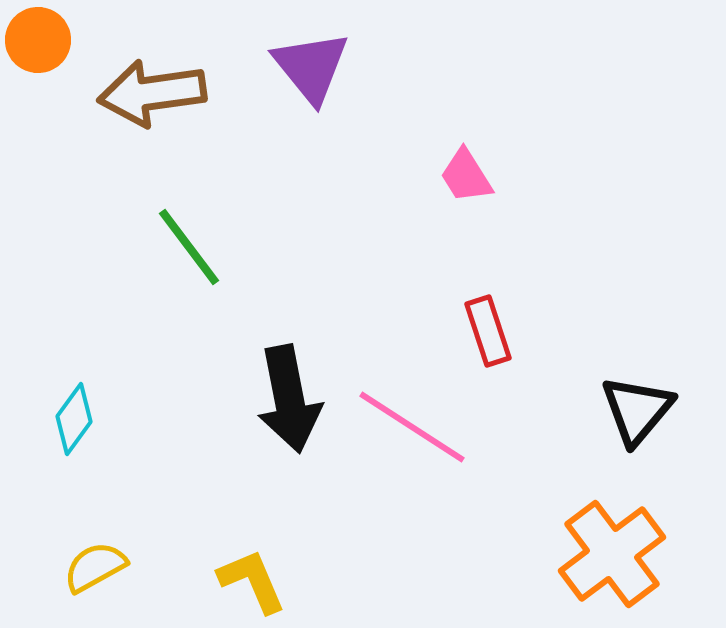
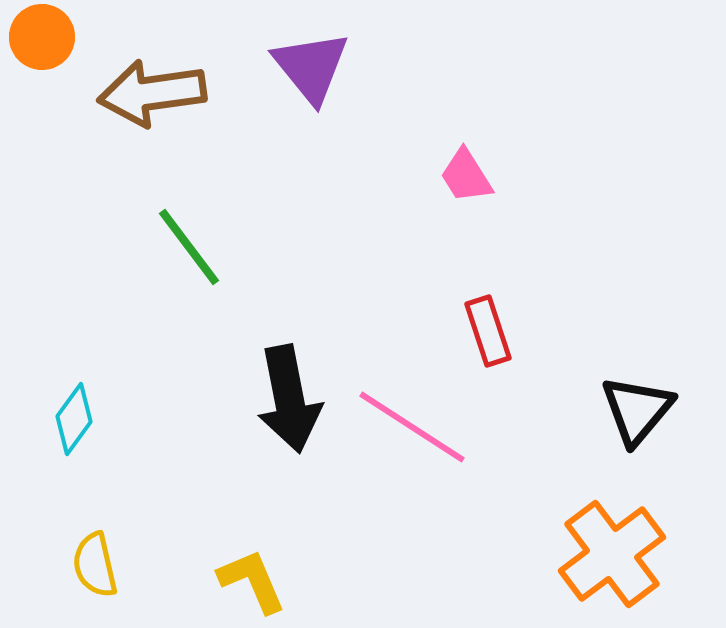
orange circle: moved 4 px right, 3 px up
yellow semicircle: moved 2 px up; rotated 74 degrees counterclockwise
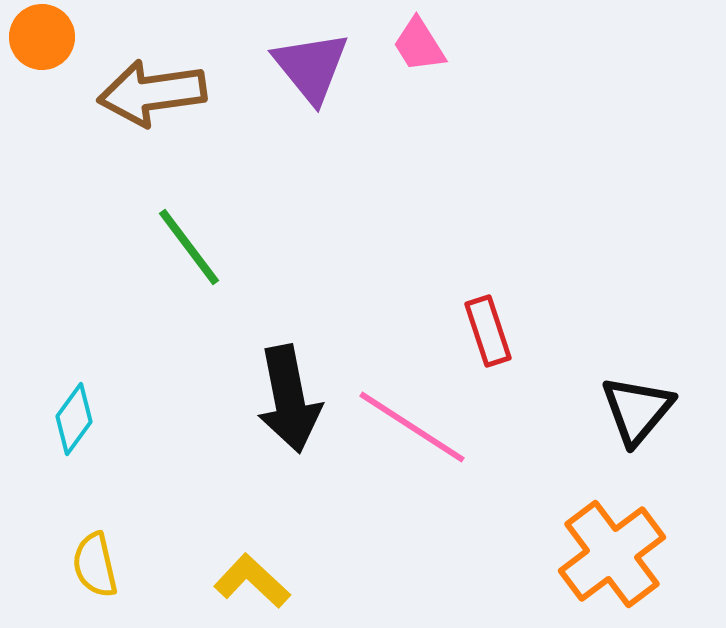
pink trapezoid: moved 47 px left, 131 px up
yellow L-shape: rotated 24 degrees counterclockwise
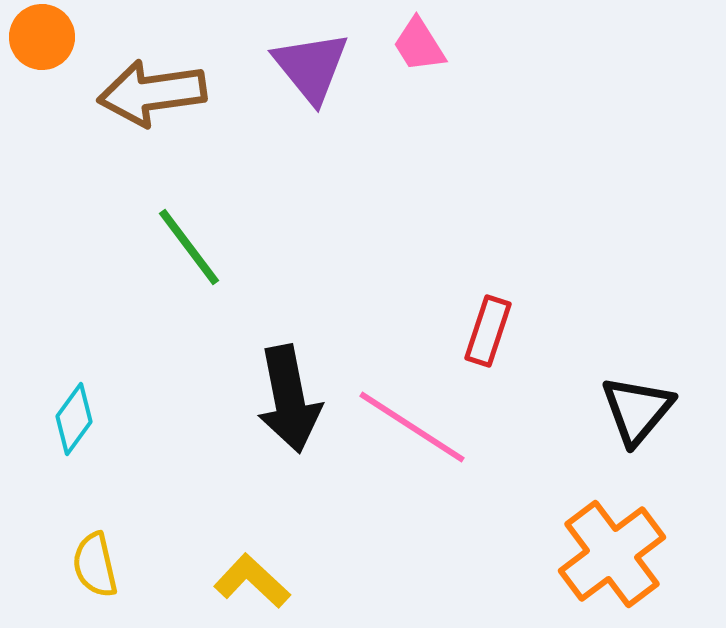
red rectangle: rotated 36 degrees clockwise
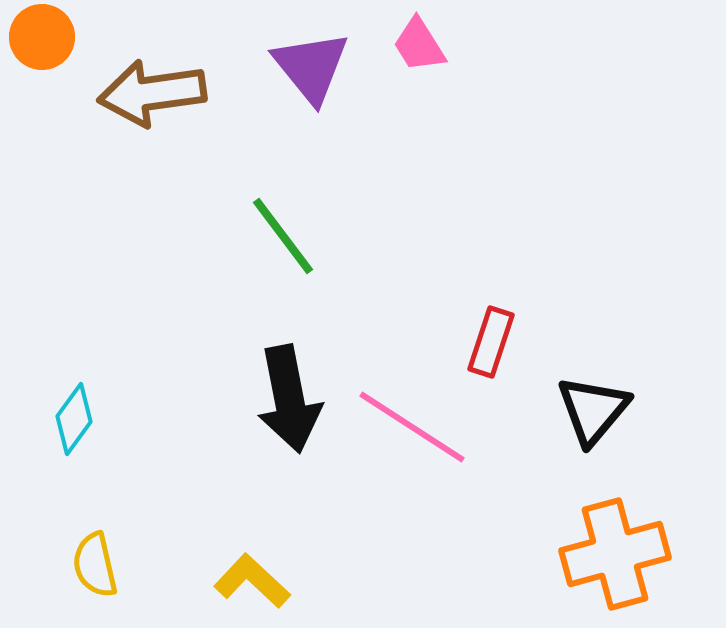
green line: moved 94 px right, 11 px up
red rectangle: moved 3 px right, 11 px down
black triangle: moved 44 px left
orange cross: moved 3 px right; rotated 22 degrees clockwise
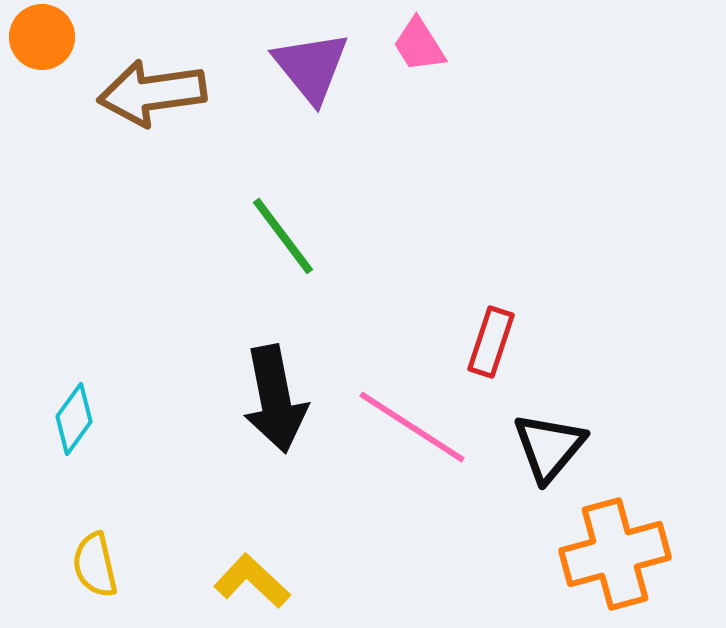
black arrow: moved 14 px left
black triangle: moved 44 px left, 37 px down
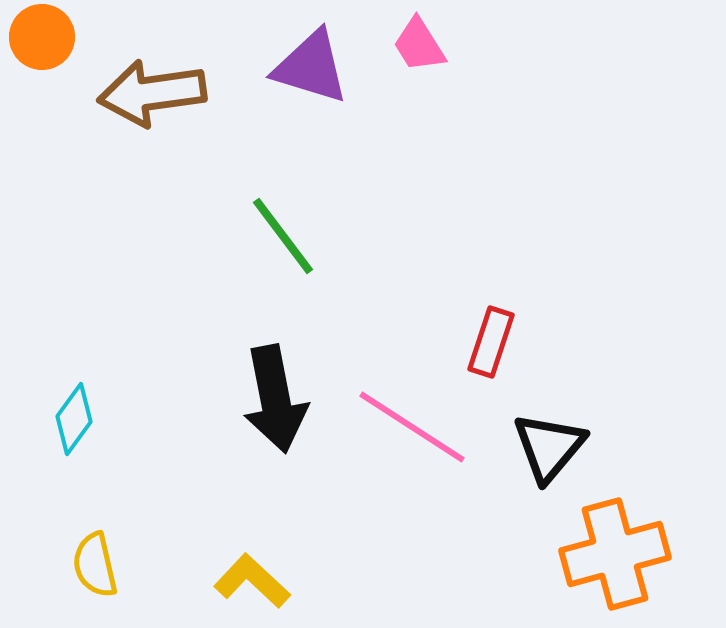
purple triangle: rotated 34 degrees counterclockwise
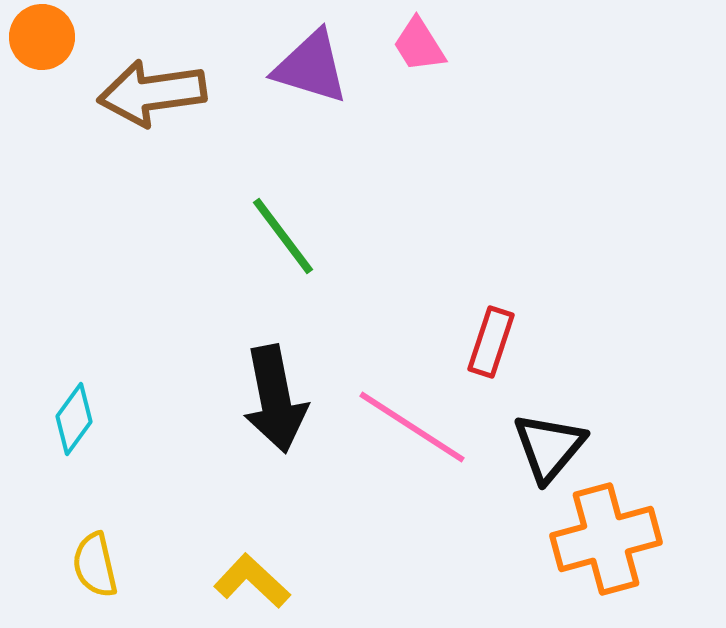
orange cross: moved 9 px left, 15 px up
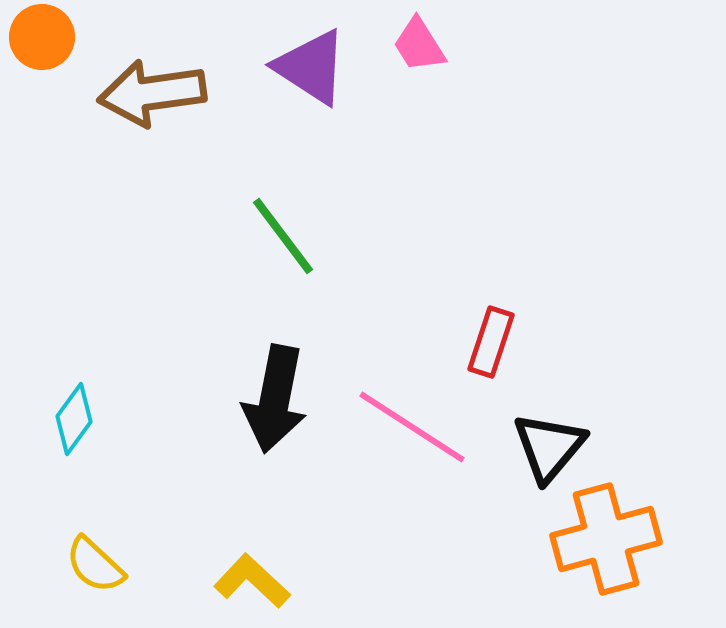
purple triangle: rotated 16 degrees clockwise
black arrow: rotated 22 degrees clockwise
yellow semicircle: rotated 34 degrees counterclockwise
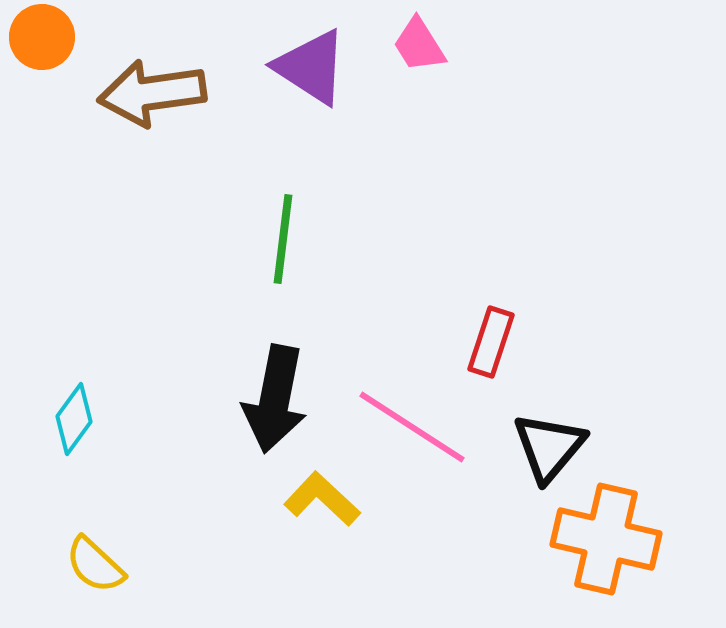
green line: moved 3 px down; rotated 44 degrees clockwise
orange cross: rotated 28 degrees clockwise
yellow L-shape: moved 70 px right, 82 px up
